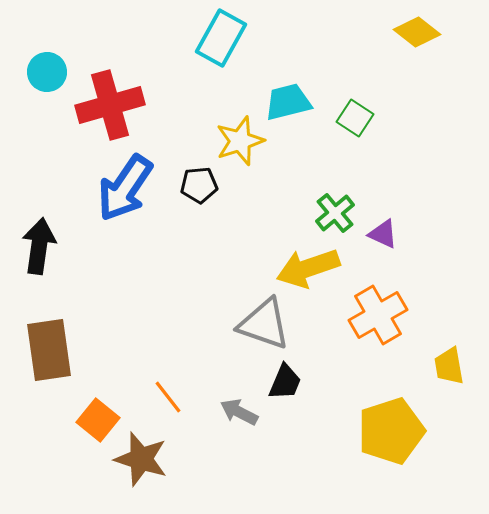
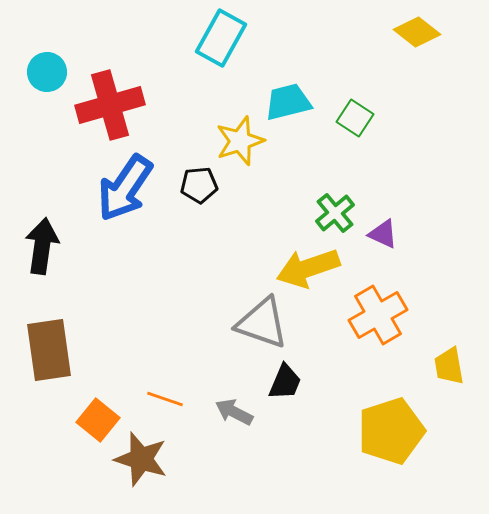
black arrow: moved 3 px right
gray triangle: moved 2 px left, 1 px up
orange line: moved 3 px left, 2 px down; rotated 33 degrees counterclockwise
gray arrow: moved 5 px left
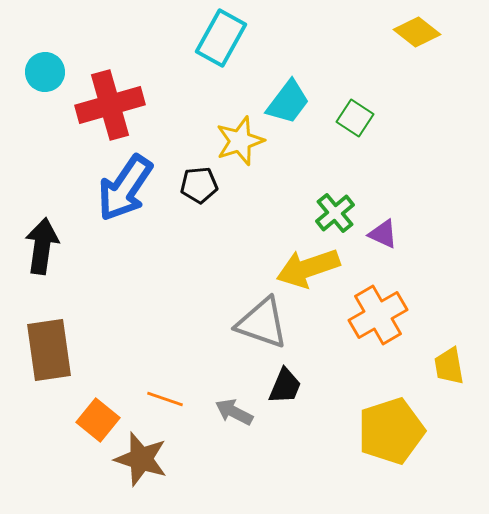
cyan circle: moved 2 px left
cyan trapezoid: rotated 141 degrees clockwise
black trapezoid: moved 4 px down
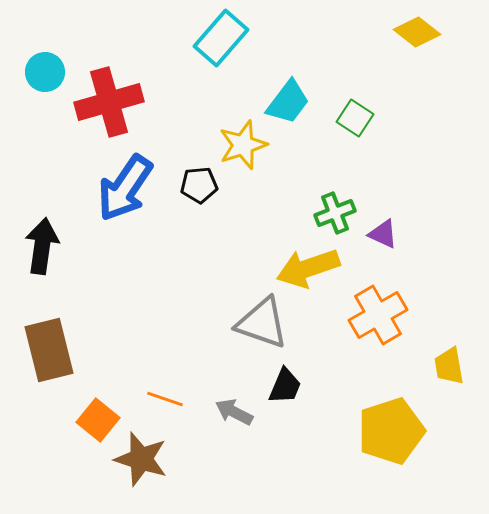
cyan rectangle: rotated 12 degrees clockwise
red cross: moved 1 px left, 3 px up
yellow star: moved 3 px right, 4 px down
green cross: rotated 18 degrees clockwise
brown rectangle: rotated 6 degrees counterclockwise
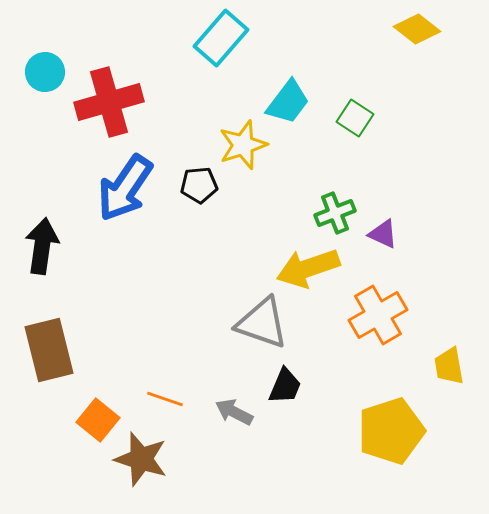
yellow diamond: moved 3 px up
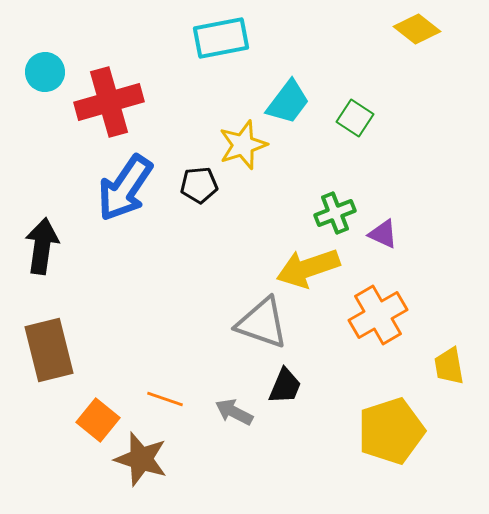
cyan rectangle: rotated 38 degrees clockwise
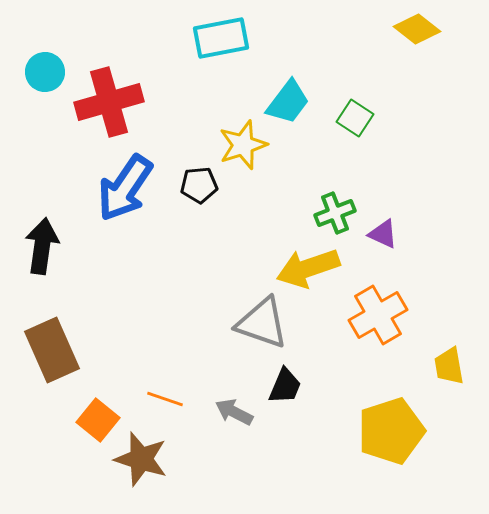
brown rectangle: moved 3 px right; rotated 10 degrees counterclockwise
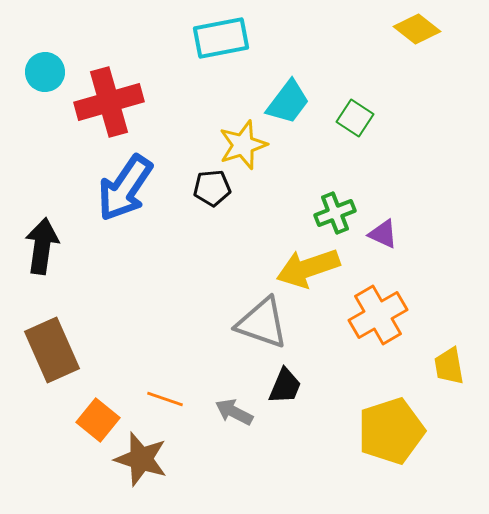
black pentagon: moved 13 px right, 3 px down
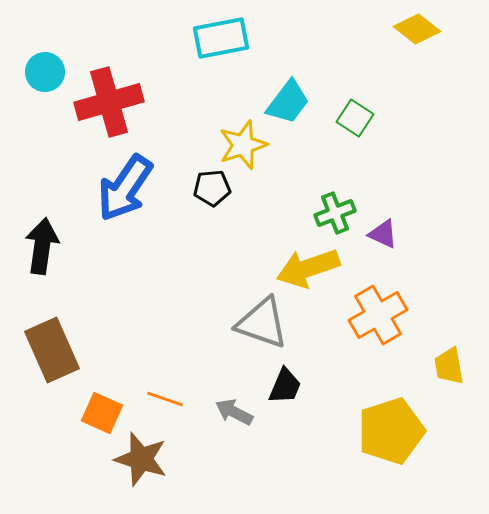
orange square: moved 4 px right, 7 px up; rotated 15 degrees counterclockwise
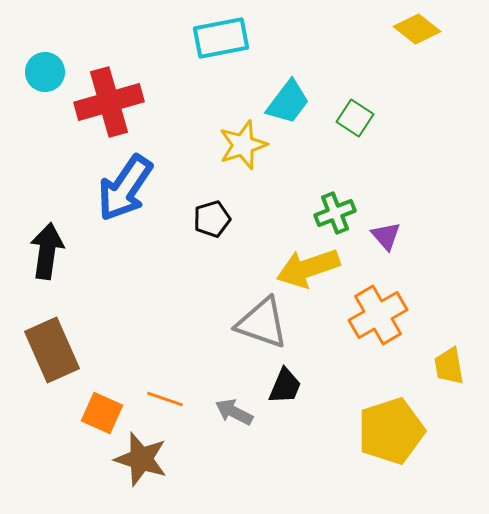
black pentagon: moved 31 px down; rotated 12 degrees counterclockwise
purple triangle: moved 3 px right, 2 px down; rotated 24 degrees clockwise
black arrow: moved 5 px right, 5 px down
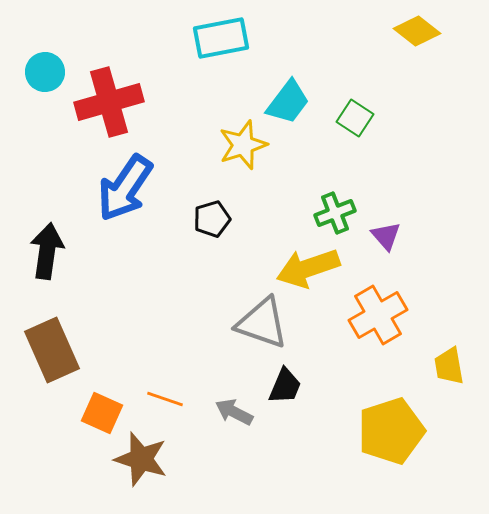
yellow diamond: moved 2 px down
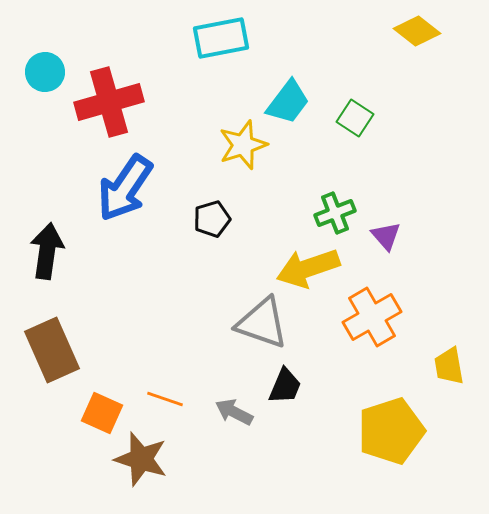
orange cross: moved 6 px left, 2 px down
